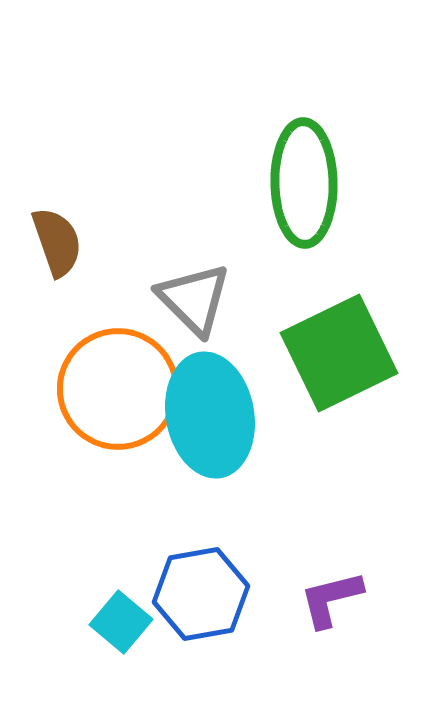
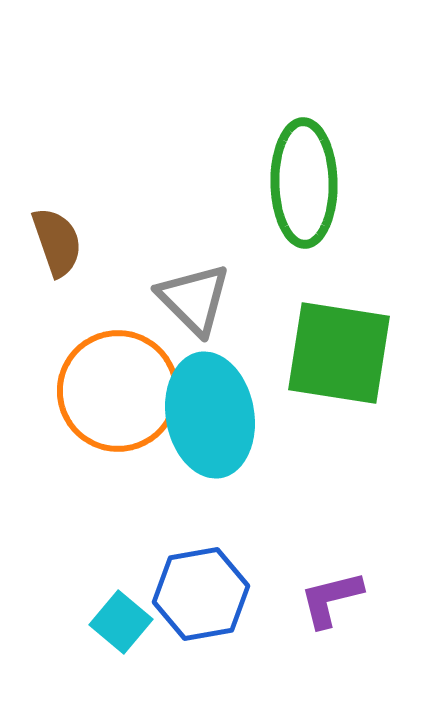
green square: rotated 35 degrees clockwise
orange circle: moved 2 px down
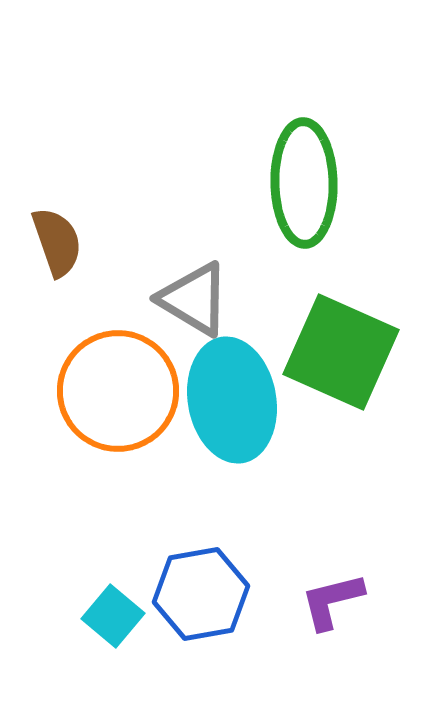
gray triangle: rotated 14 degrees counterclockwise
green square: moved 2 px right, 1 px up; rotated 15 degrees clockwise
cyan ellipse: moved 22 px right, 15 px up
purple L-shape: moved 1 px right, 2 px down
cyan square: moved 8 px left, 6 px up
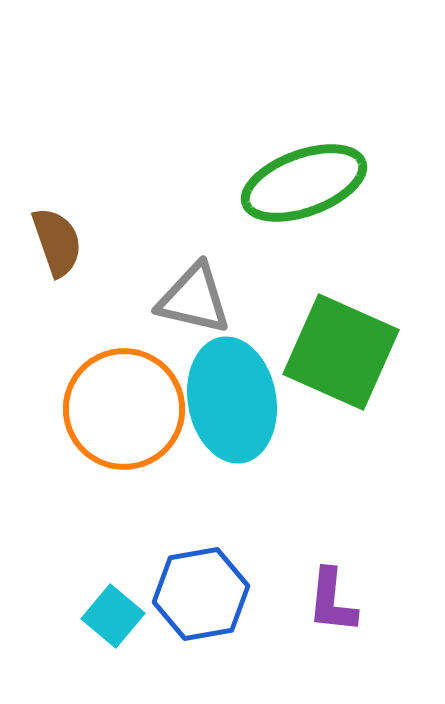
green ellipse: rotated 71 degrees clockwise
gray triangle: rotated 18 degrees counterclockwise
orange circle: moved 6 px right, 18 px down
purple L-shape: rotated 70 degrees counterclockwise
